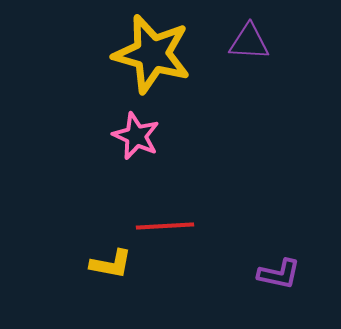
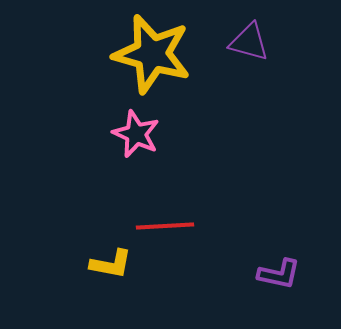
purple triangle: rotated 12 degrees clockwise
pink star: moved 2 px up
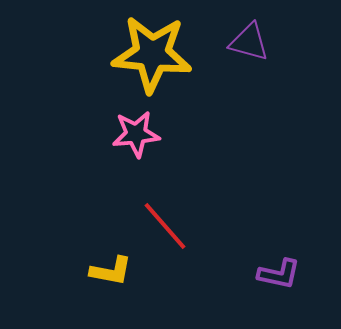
yellow star: rotated 10 degrees counterclockwise
pink star: rotated 30 degrees counterclockwise
red line: rotated 52 degrees clockwise
yellow L-shape: moved 7 px down
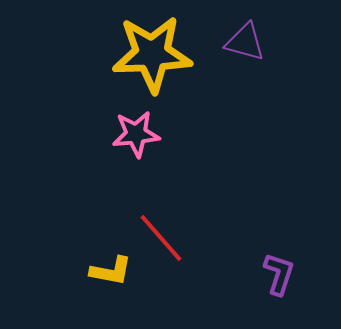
purple triangle: moved 4 px left
yellow star: rotated 8 degrees counterclockwise
red line: moved 4 px left, 12 px down
purple L-shape: rotated 84 degrees counterclockwise
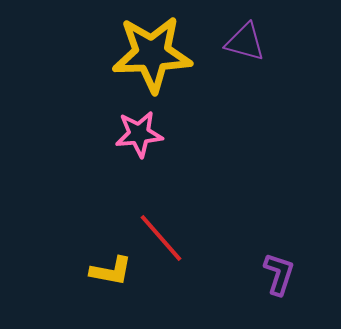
pink star: moved 3 px right
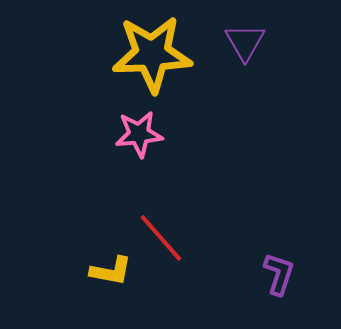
purple triangle: rotated 45 degrees clockwise
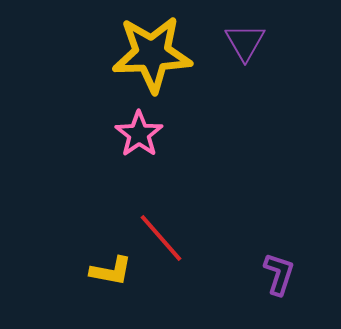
pink star: rotated 30 degrees counterclockwise
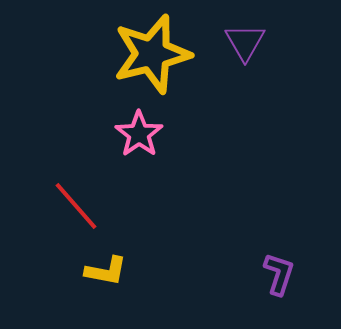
yellow star: rotated 12 degrees counterclockwise
red line: moved 85 px left, 32 px up
yellow L-shape: moved 5 px left
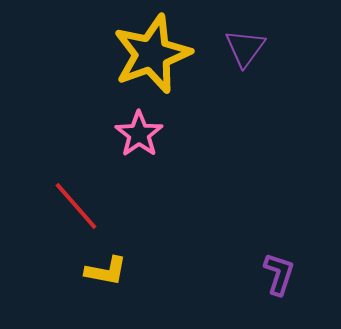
purple triangle: moved 6 px down; rotated 6 degrees clockwise
yellow star: rotated 6 degrees counterclockwise
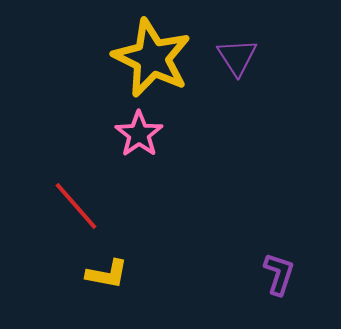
purple triangle: moved 8 px left, 9 px down; rotated 9 degrees counterclockwise
yellow star: moved 4 px down; rotated 26 degrees counterclockwise
yellow L-shape: moved 1 px right, 3 px down
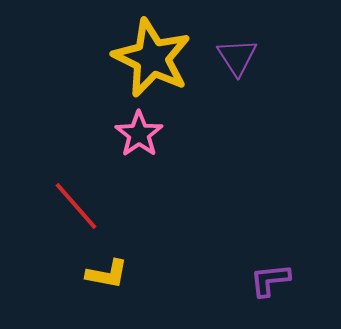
purple L-shape: moved 9 px left, 6 px down; rotated 114 degrees counterclockwise
